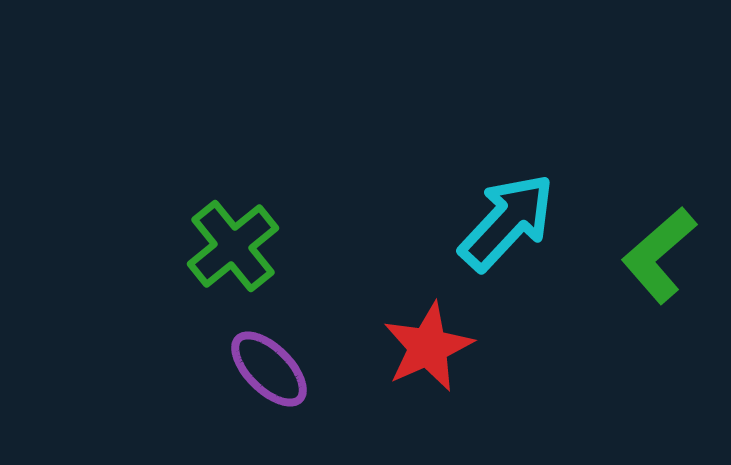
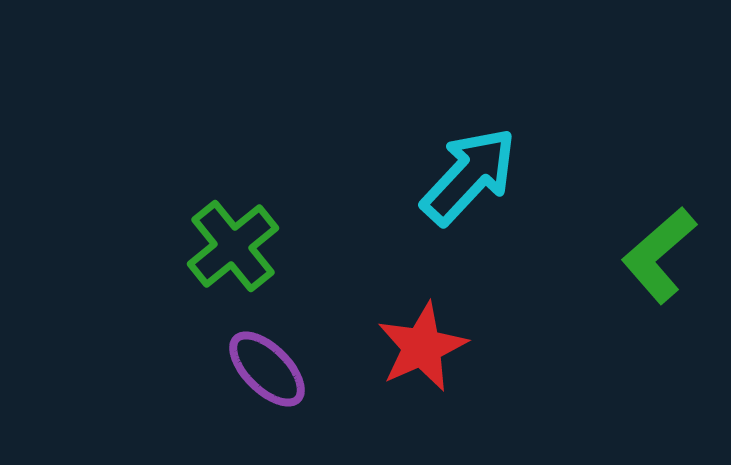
cyan arrow: moved 38 px left, 46 px up
red star: moved 6 px left
purple ellipse: moved 2 px left
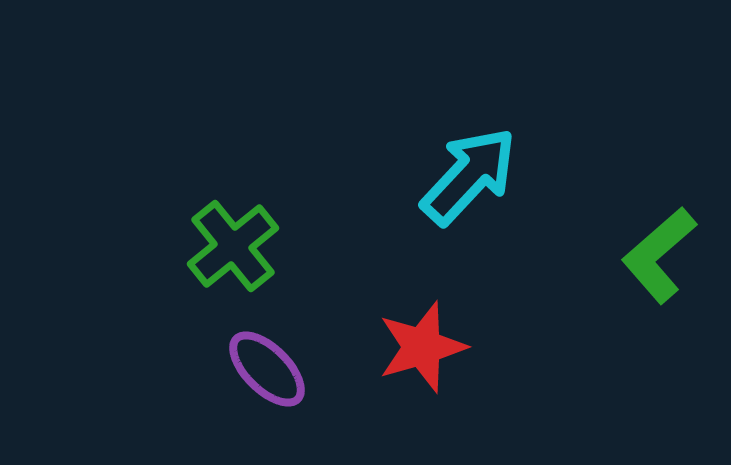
red star: rotated 8 degrees clockwise
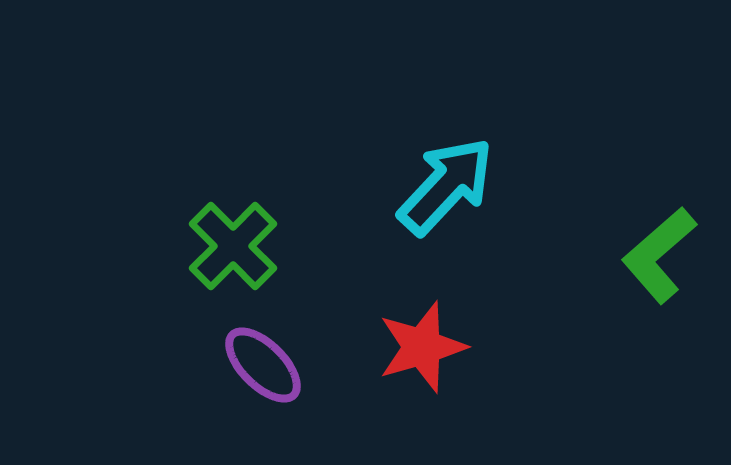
cyan arrow: moved 23 px left, 10 px down
green cross: rotated 6 degrees counterclockwise
purple ellipse: moved 4 px left, 4 px up
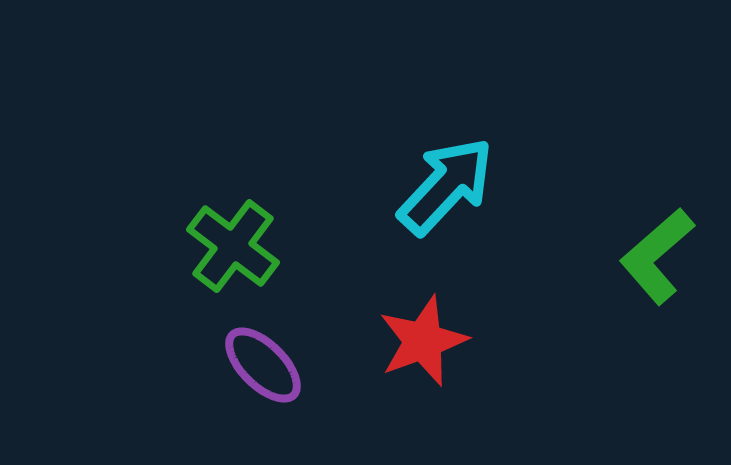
green cross: rotated 8 degrees counterclockwise
green L-shape: moved 2 px left, 1 px down
red star: moved 1 px right, 6 px up; rotated 4 degrees counterclockwise
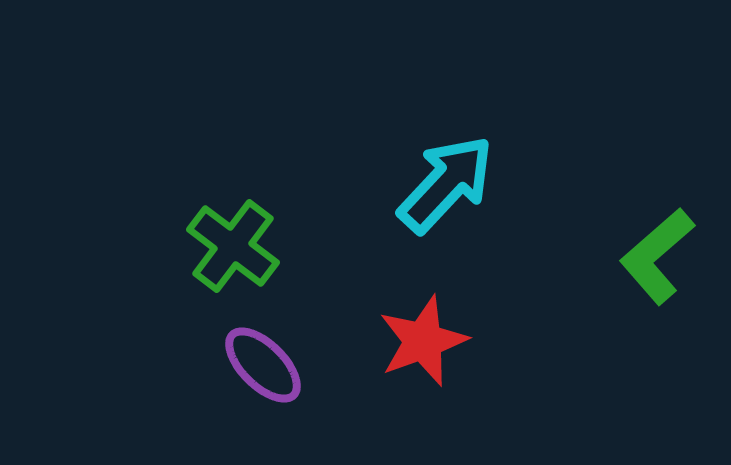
cyan arrow: moved 2 px up
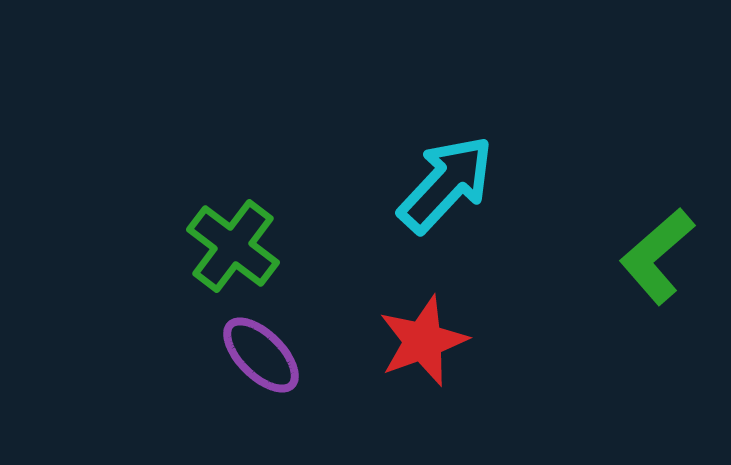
purple ellipse: moved 2 px left, 10 px up
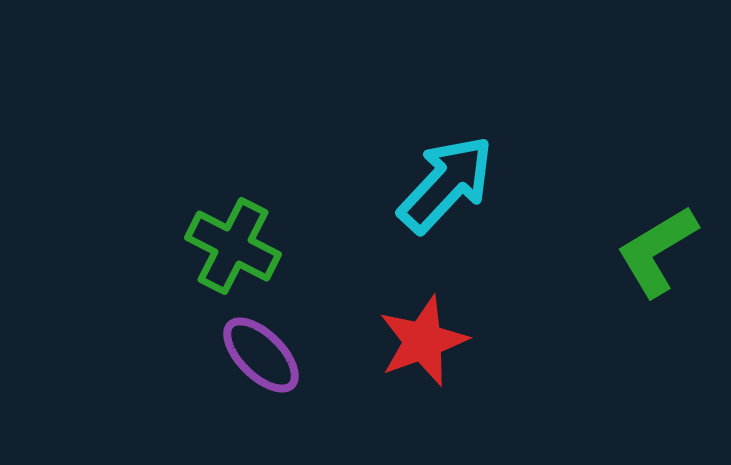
green cross: rotated 10 degrees counterclockwise
green L-shape: moved 5 px up; rotated 10 degrees clockwise
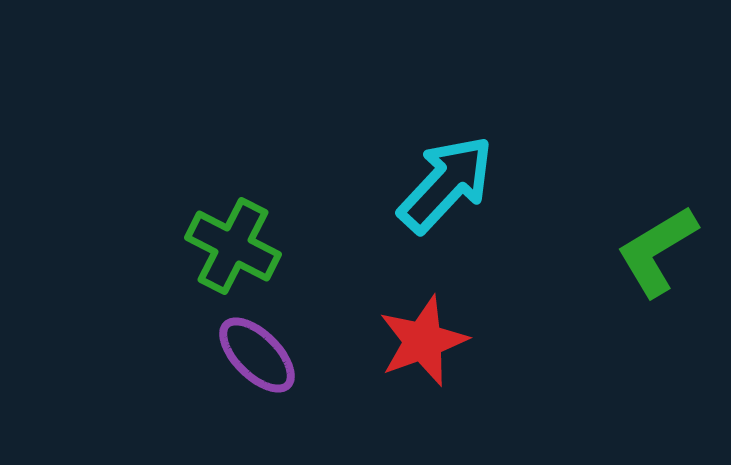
purple ellipse: moved 4 px left
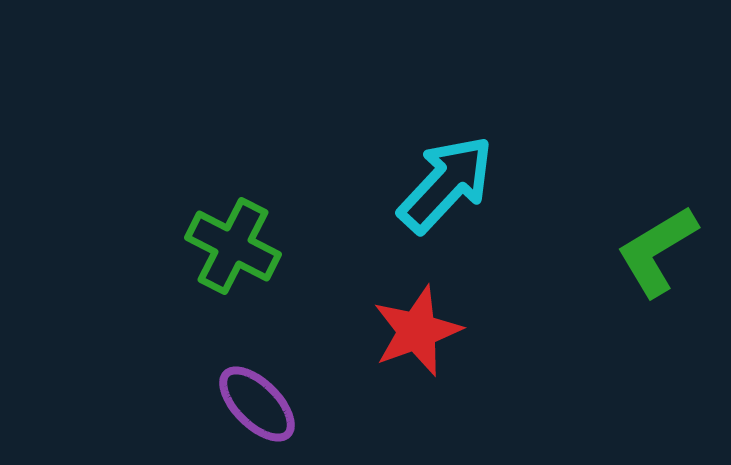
red star: moved 6 px left, 10 px up
purple ellipse: moved 49 px down
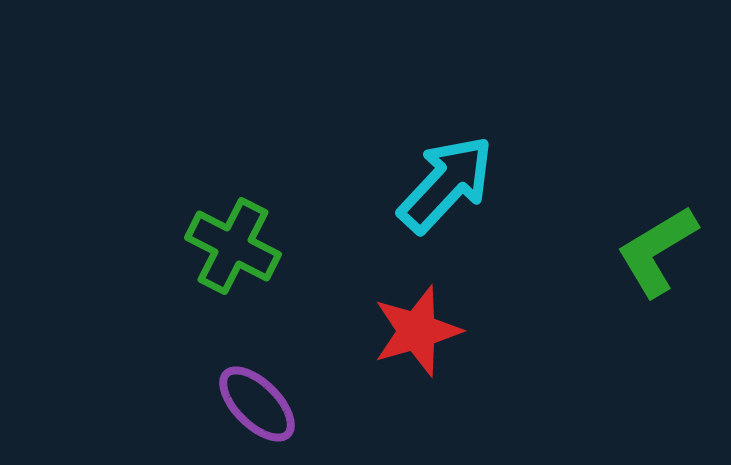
red star: rotated 4 degrees clockwise
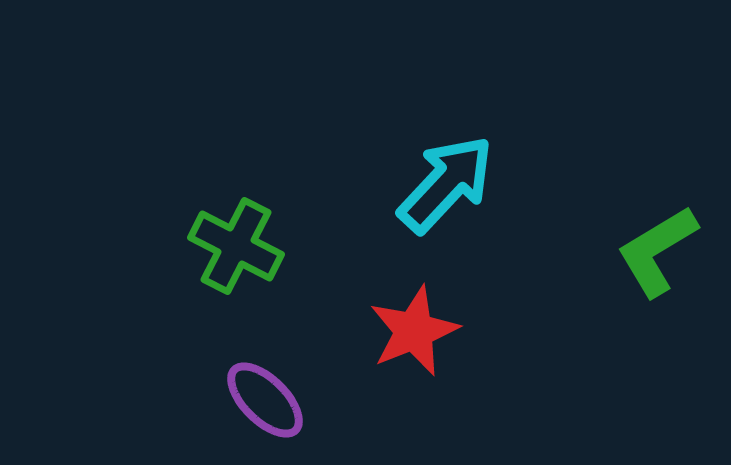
green cross: moved 3 px right
red star: moved 3 px left; rotated 6 degrees counterclockwise
purple ellipse: moved 8 px right, 4 px up
